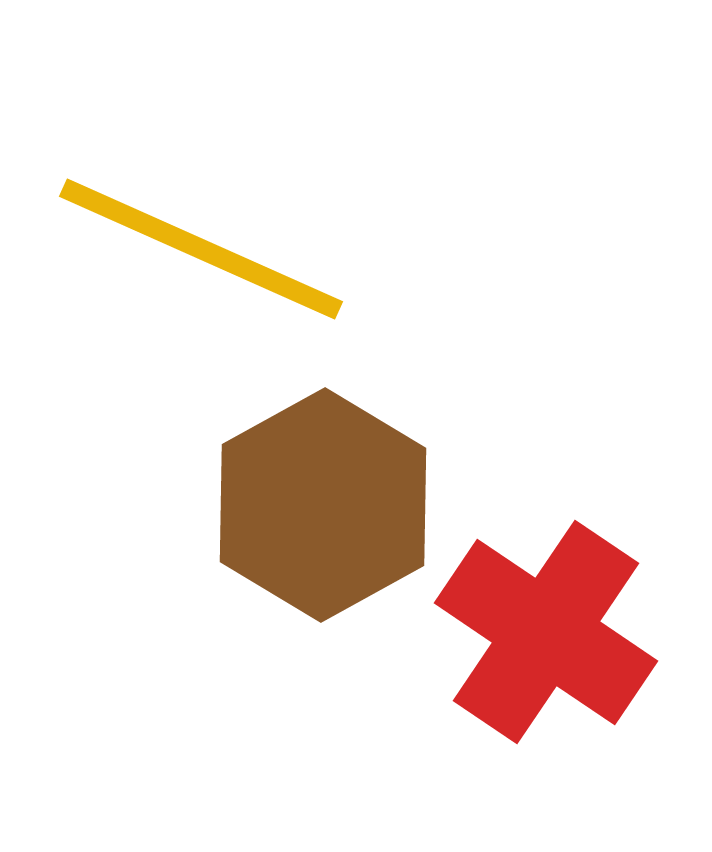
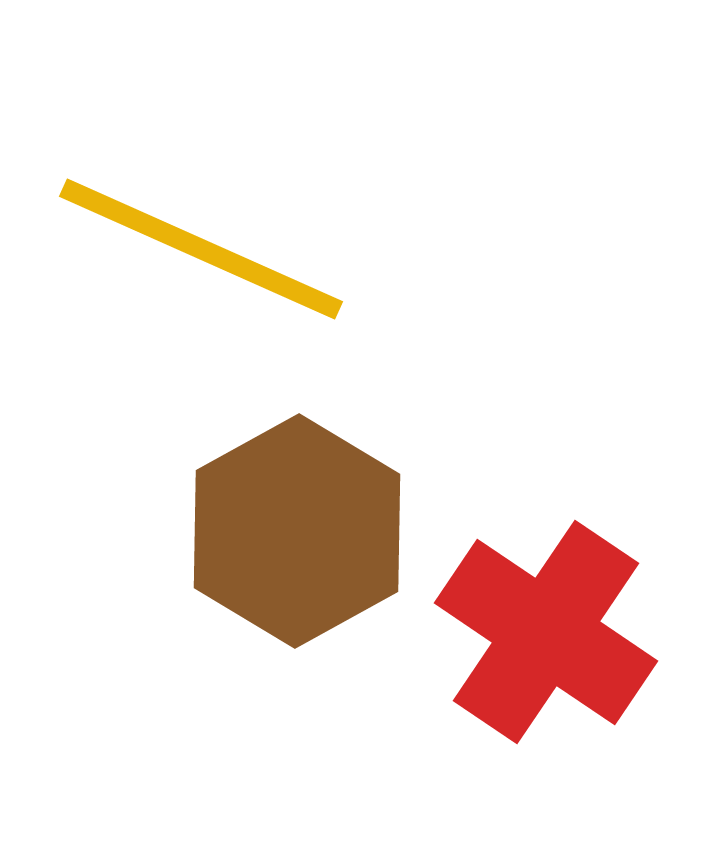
brown hexagon: moved 26 px left, 26 px down
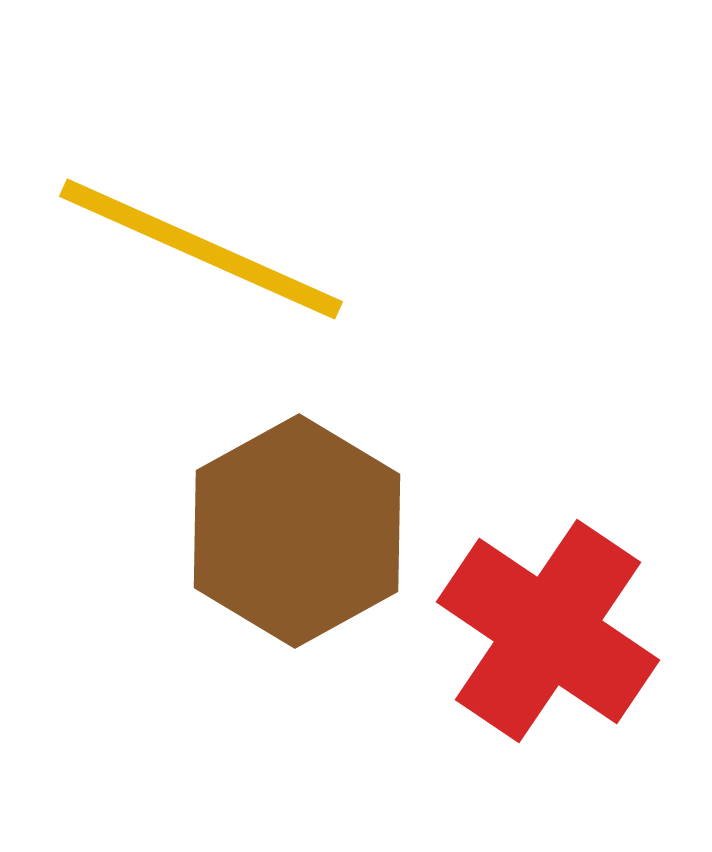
red cross: moved 2 px right, 1 px up
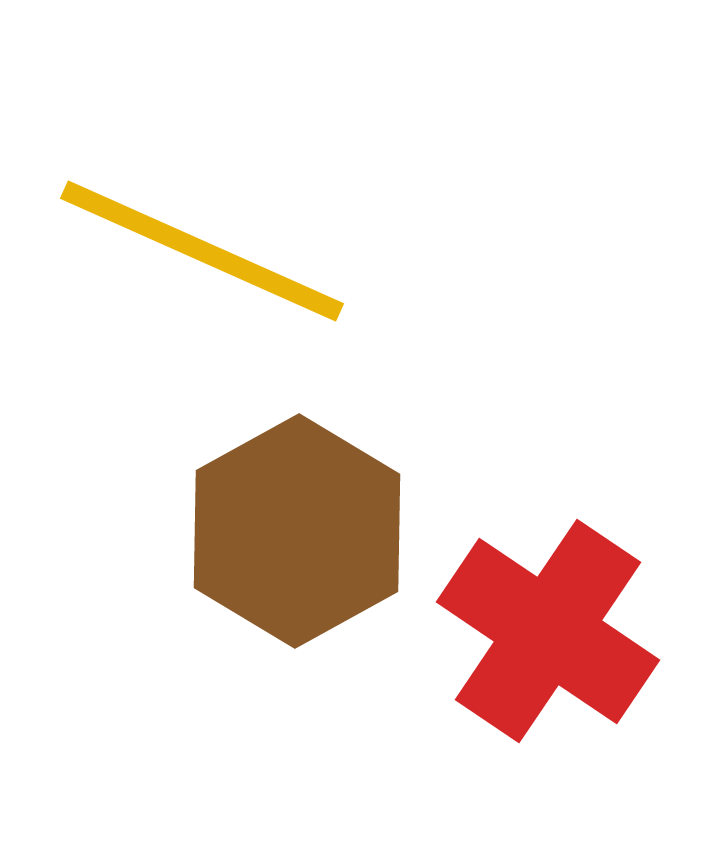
yellow line: moved 1 px right, 2 px down
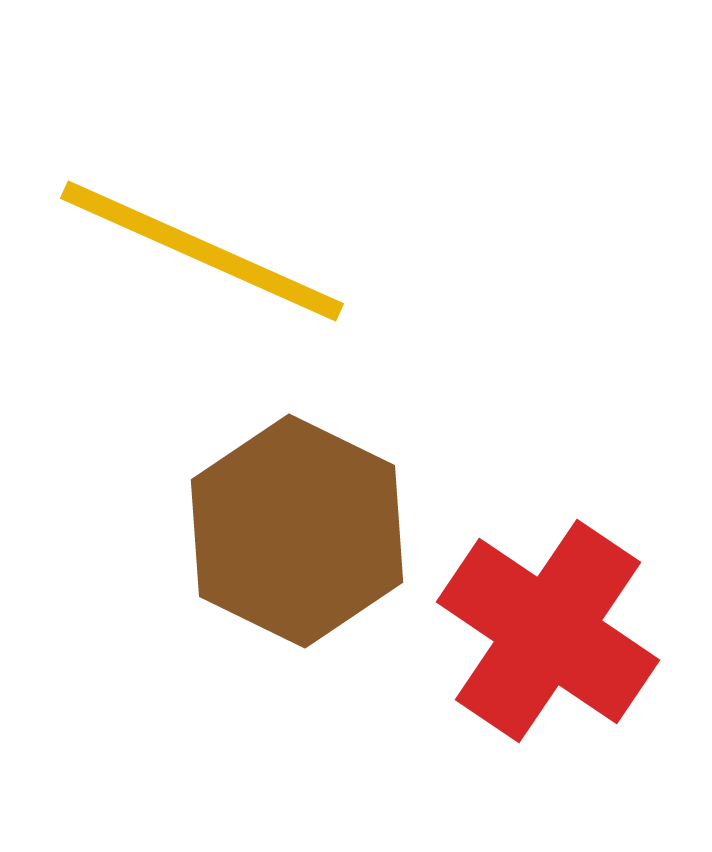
brown hexagon: rotated 5 degrees counterclockwise
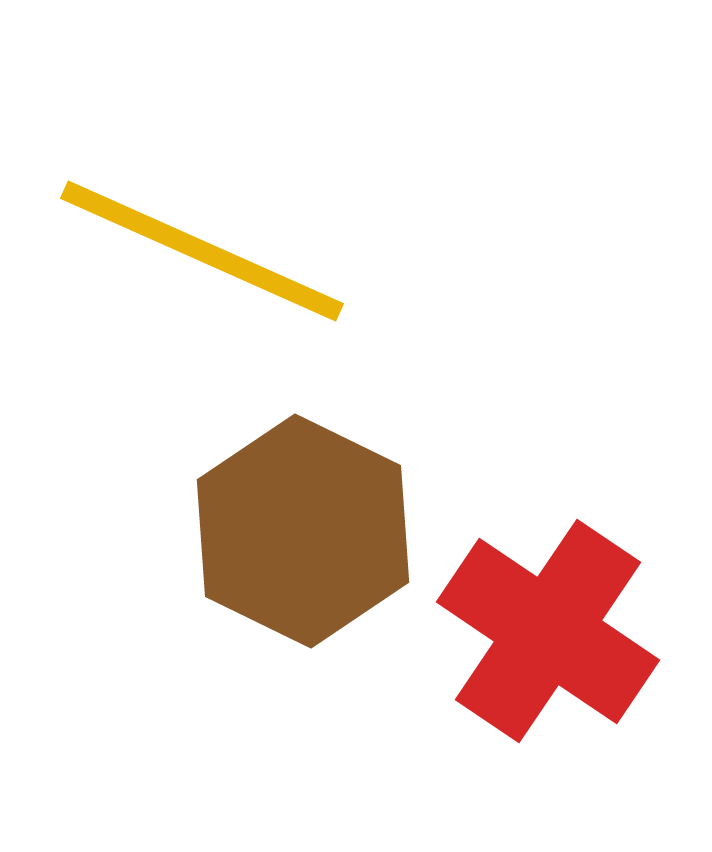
brown hexagon: moved 6 px right
